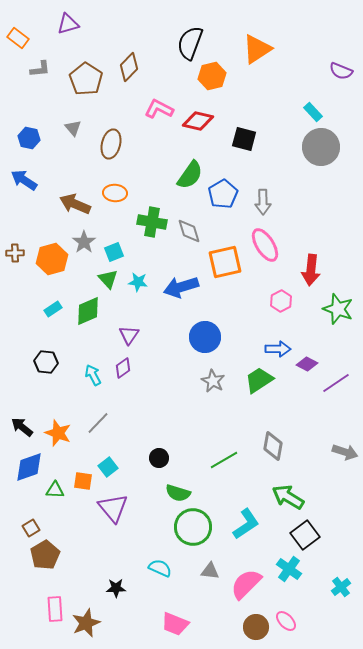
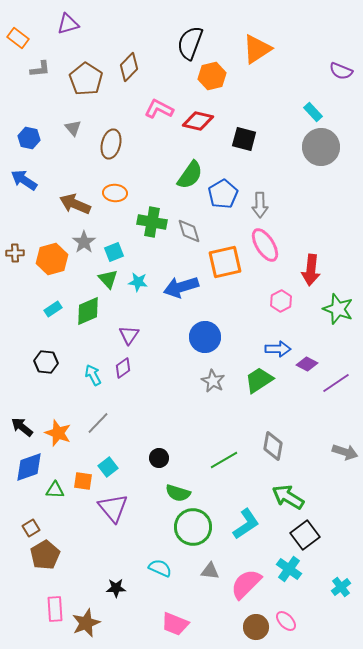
gray arrow at (263, 202): moved 3 px left, 3 px down
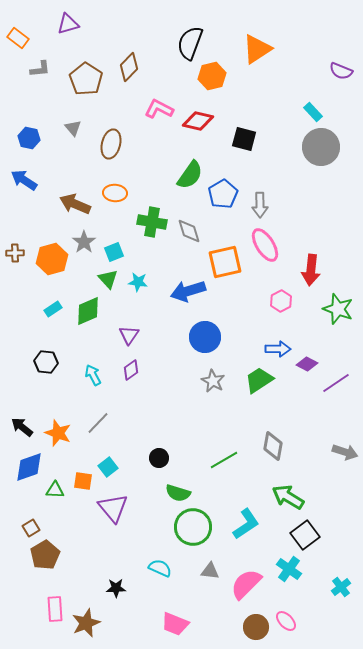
blue arrow at (181, 287): moved 7 px right, 4 px down
purple diamond at (123, 368): moved 8 px right, 2 px down
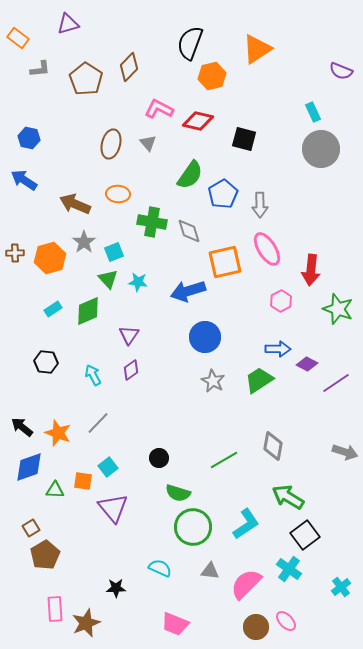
cyan rectangle at (313, 112): rotated 18 degrees clockwise
gray triangle at (73, 128): moved 75 px right, 15 px down
gray circle at (321, 147): moved 2 px down
orange ellipse at (115, 193): moved 3 px right, 1 px down
pink ellipse at (265, 245): moved 2 px right, 4 px down
orange hexagon at (52, 259): moved 2 px left, 1 px up
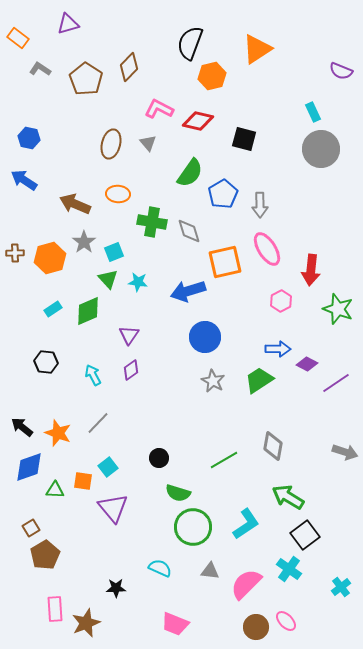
gray L-shape at (40, 69): rotated 140 degrees counterclockwise
green semicircle at (190, 175): moved 2 px up
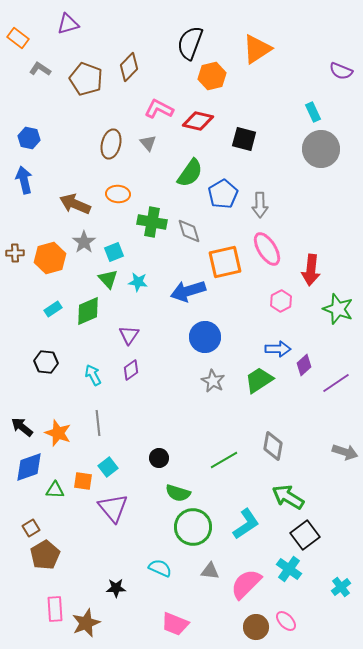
brown pentagon at (86, 79): rotated 12 degrees counterclockwise
blue arrow at (24, 180): rotated 44 degrees clockwise
purple diamond at (307, 364): moved 3 px left, 1 px down; rotated 70 degrees counterclockwise
gray line at (98, 423): rotated 50 degrees counterclockwise
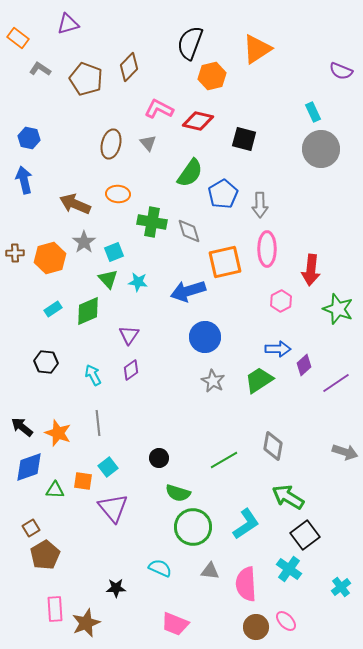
pink ellipse at (267, 249): rotated 32 degrees clockwise
pink semicircle at (246, 584): rotated 48 degrees counterclockwise
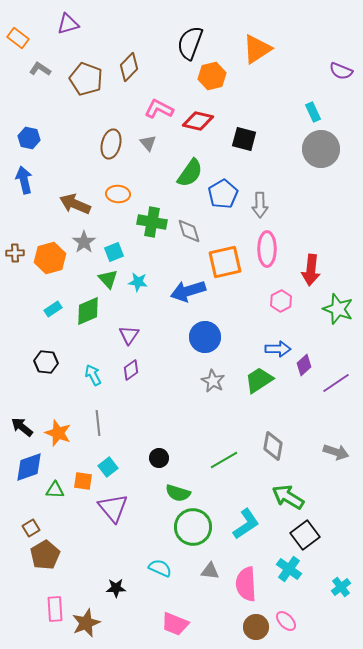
gray arrow at (345, 452): moved 9 px left
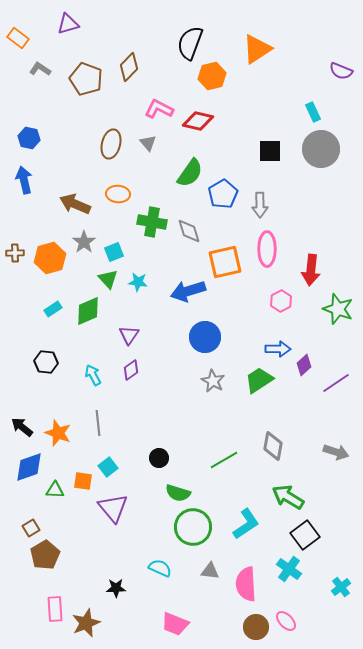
black square at (244, 139): moved 26 px right, 12 px down; rotated 15 degrees counterclockwise
